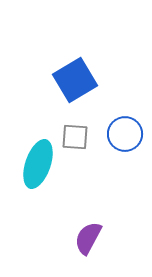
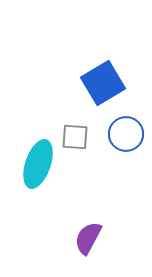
blue square: moved 28 px right, 3 px down
blue circle: moved 1 px right
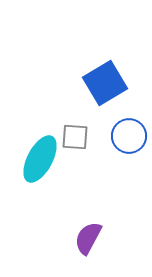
blue square: moved 2 px right
blue circle: moved 3 px right, 2 px down
cyan ellipse: moved 2 px right, 5 px up; rotated 9 degrees clockwise
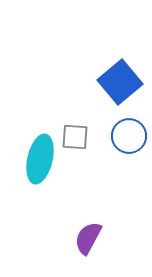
blue square: moved 15 px right, 1 px up; rotated 9 degrees counterclockwise
cyan ellipse: rotated 15 degrees counterclockwise
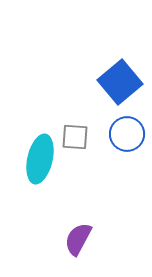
blue circle: moved 2 px left, 2 px up
purple semicircle: moved 10 px left, 1 px down
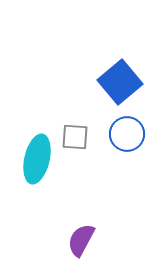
cyan ellipse: moved 3 px left
purple semicircle: moved 3 px right, 1 px down
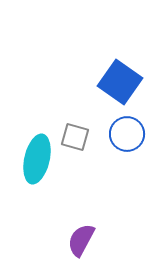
blue square: rotated 15 degrees counterclockwise
gray square: rotated 12 degrees clockwise
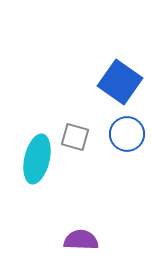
purple semicircle: rotated 64 degrees clockwise
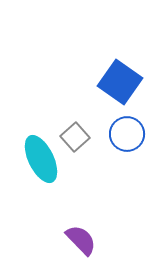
gray square: rotated 32 degrees clockwise
cyan ellipse: moved 4 px right; rotated 39 degrees counterclockwise
purple semicircle: rotated 44 degrees clockwise
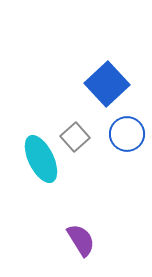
blue square: moved 13 px left, 2 px down; rotated 12 degrees clockwise
purple semicircle: rotated 12 degrees clockwise
